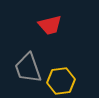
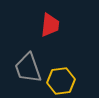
red trapezoid: rotated 70 degrees counterclockwise
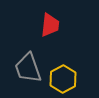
yellow hexagon: moved 2 px right, 2 px up; rotated 20 degrees counterclockwise
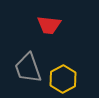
red trapezoid: moved 1 px left; rotated 90 degrees clockwise
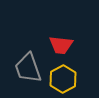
red trapezoid: moved 12 px right, 20 px down
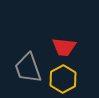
red trapezoid: moved 3 px right, 2 px down
